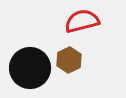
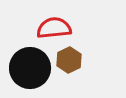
red semicircle: moved 28 px left, 7 px down; rotated 8 degrees clockwise
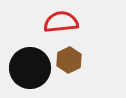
red semicircle: moved 7 px right, 6 px up
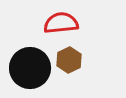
red semicircle: moved 1 px down
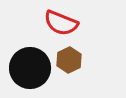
red semicircle: rotated 152 degrees counterclockwise
